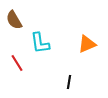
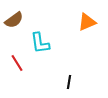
brown semicircle: rotated 96 degrees counterclockwise
orange triangle: moved 22 px up
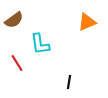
cyan L-shape: moved 1 px down
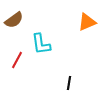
cyan L-shape: moved 1 px right
red line: moved 3 px up; rotated 60 degrees clockwise
black line: moved 1 px down
